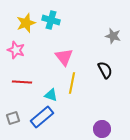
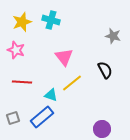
yellow star: moved 4 px left, 1 px up
yellow line: rotated 40 degrees clockwise
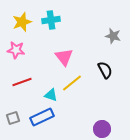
cyan cross: rotated 24 degrees counterclockwise
pink star: rotated 12 degrees counterclockwise
red line: rotated 24 degrees counterclockwise
blue rectangle: rotated 15 degrees clockwise
